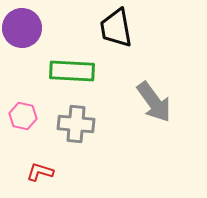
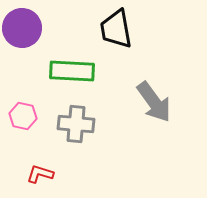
black trapezoid: moved 1 px down
red L-shape: moved 2 px down
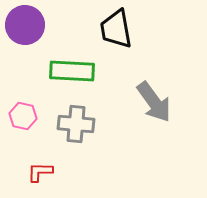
purple circle: moved 3 px right, 3 px up
red L-shape: moved 2 px up; rotated 16 degrees counterclockwise
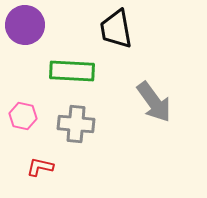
red L-shape: moved 5 px up; rotated 12 degrees clockwise
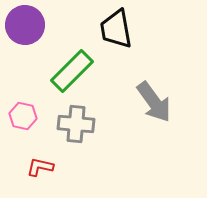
green rectangle: rotated 48 degrees counterclockwise
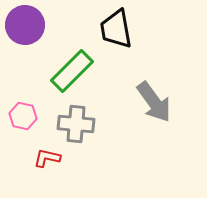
red L-shape: moved 7 px right, 9 px up
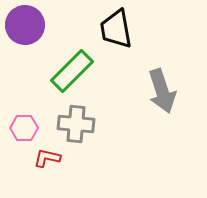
gray arrow: moved 8 px right, 11 px up; rotated 18 degrees clockwise
pink hexagon: moved 1 px right, 12 px down; rotated 12 degrees counterclockwise
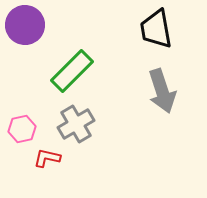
black trapezoid: moved 40 px right
gray cross: rotated 36 degrees counterclockwise
pink hexagon: moved 2 px left, 1 px down; rotated 12 degrees counterclockwise
